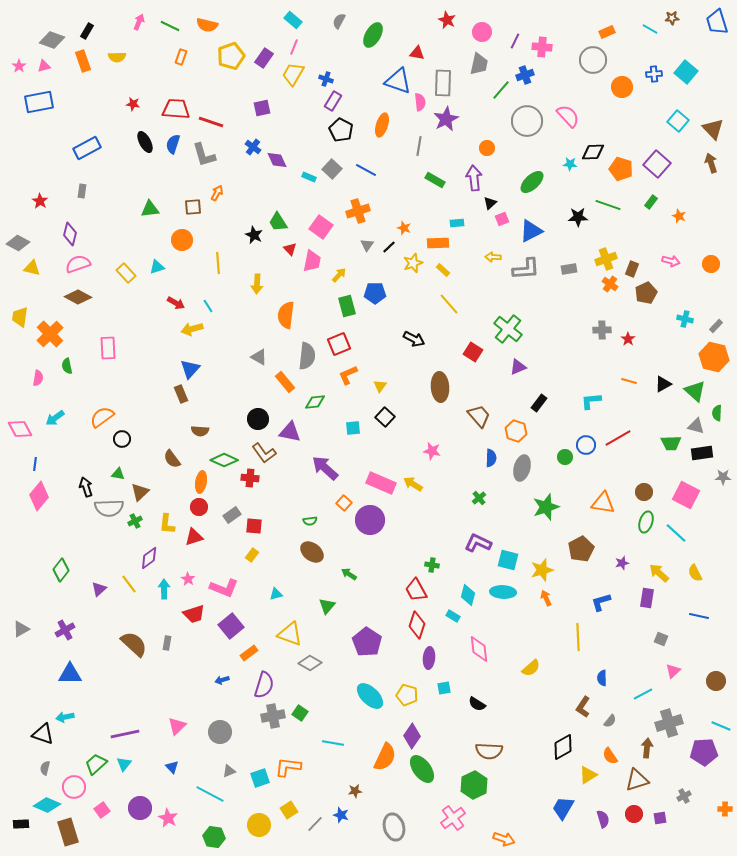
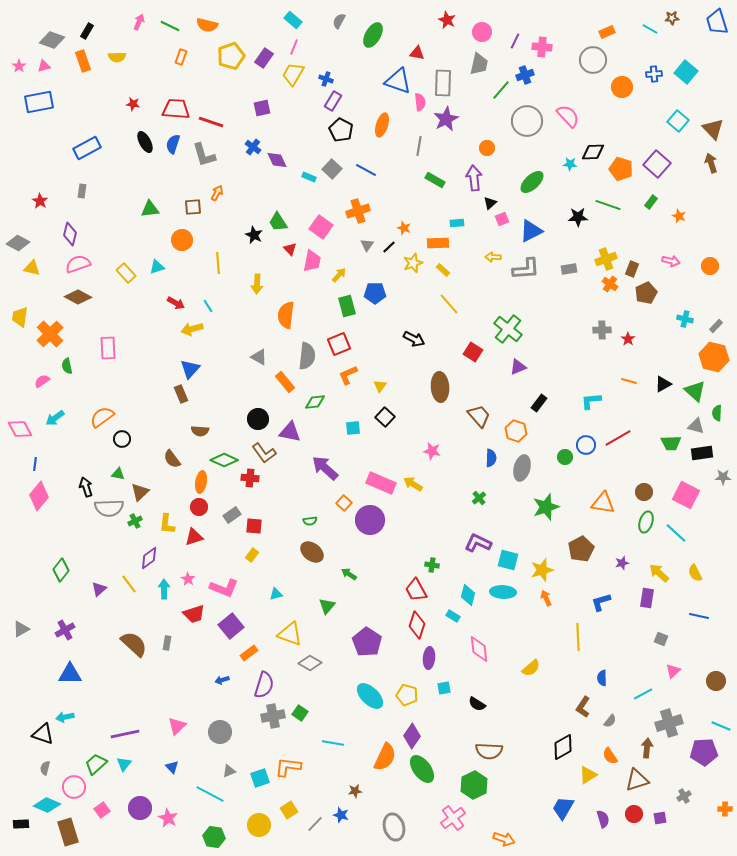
orange circle at (711, 264): moved 1 px left, 2 px down
pink semicircle at (38, 378): moved 4 px right, 3 px down; rotated 133 degrees counterclockwise
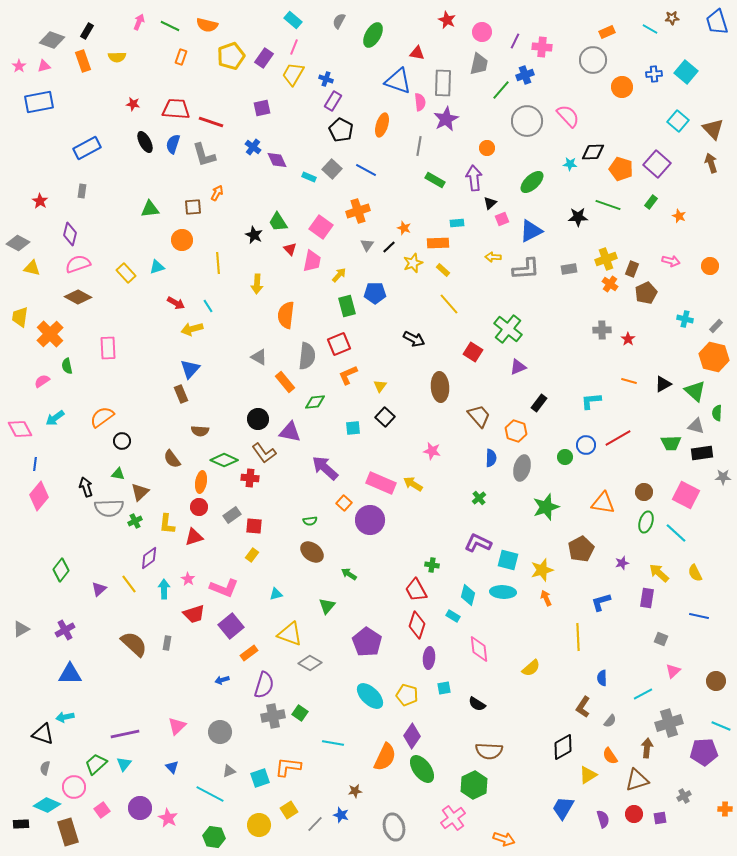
black circle at (122, 439): moved 2 px down
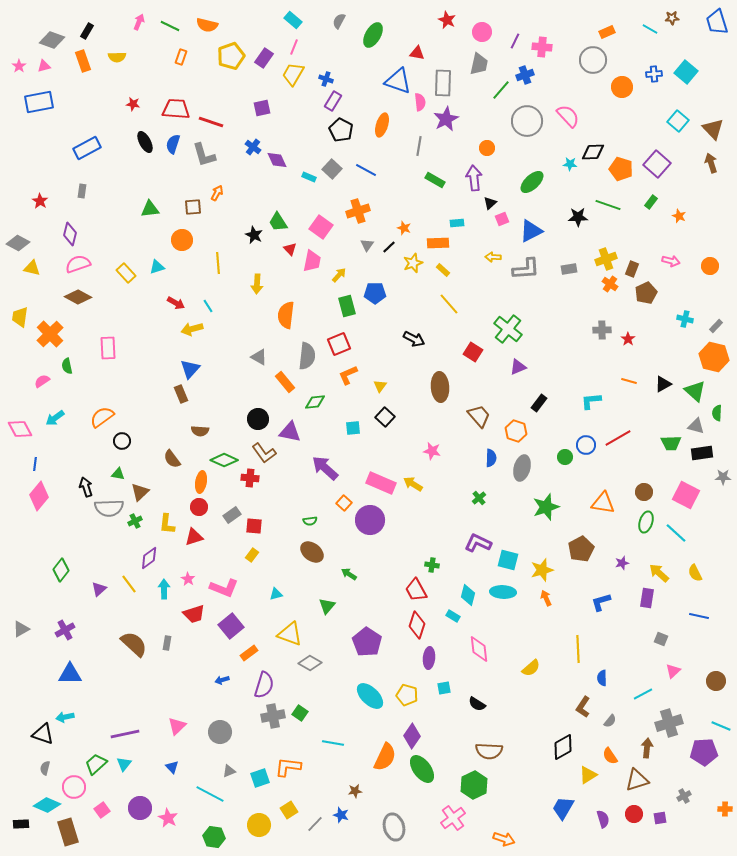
yellow line at (578, 637): moved 12 px down
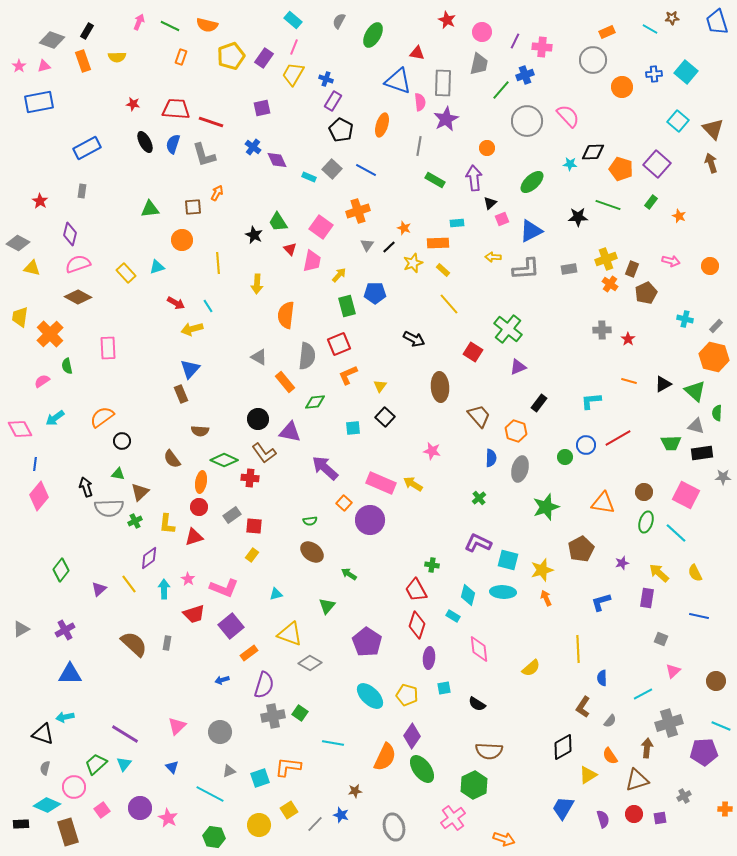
gray ellipse at (522, 468): moved 2 px left, 1 px down
purple line at (125, 734): rotated 44 degrees clockwise
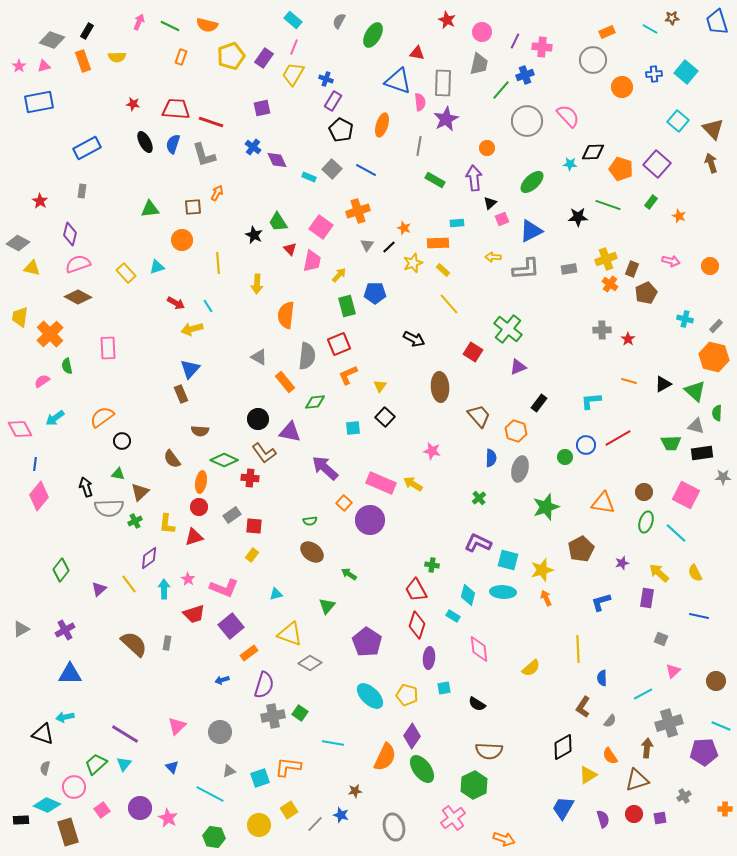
black rectangle at (21, 824): moved 4 px up
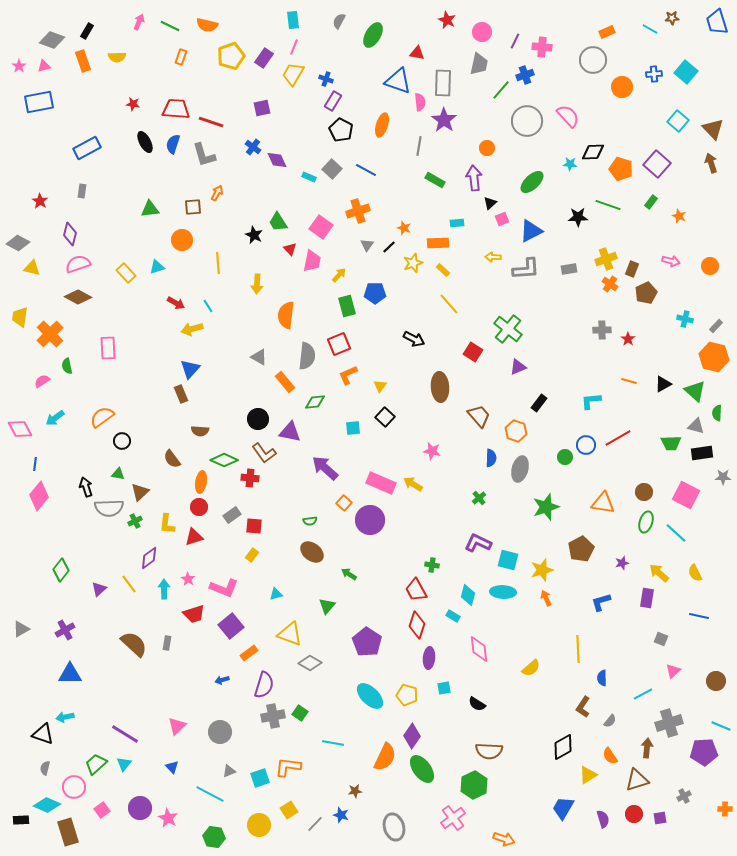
cyan rectangle at (293, 20): rotated 42 degrees clockwise
purple star at (446, 119): moved 2 px left, 1 px down; rotated 10 degrees counterclockwise
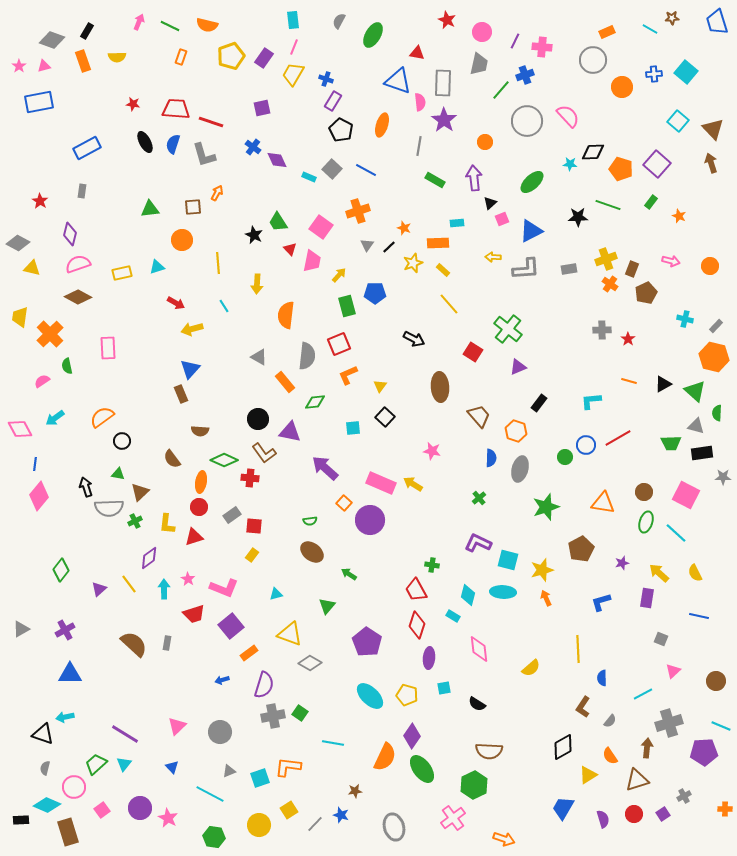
orange circle at (487, 148): moved 2 px left, 6 px up
yellow rectangle at (126, 273): moved 4 px left; rotated 60 degrees counterclockwise
cyan line at (208, 306): moved 16 px right
purple square at (660, 818): moved 3 px right, 4 px up; rotated 24 degrees counterclockwise
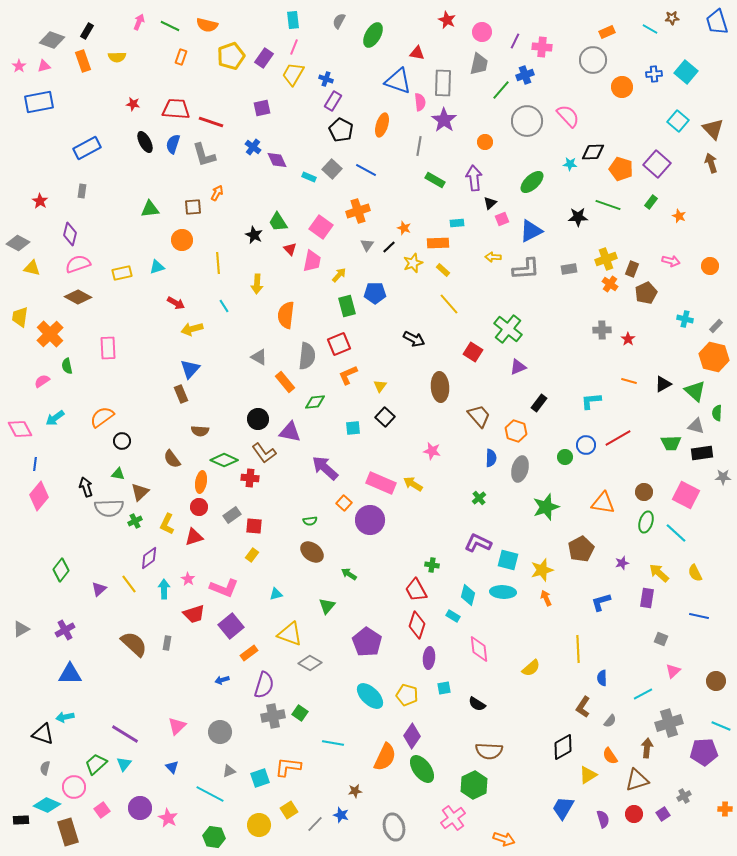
yellow L-shape at (167, 524): rotated 20 degrees clockwise
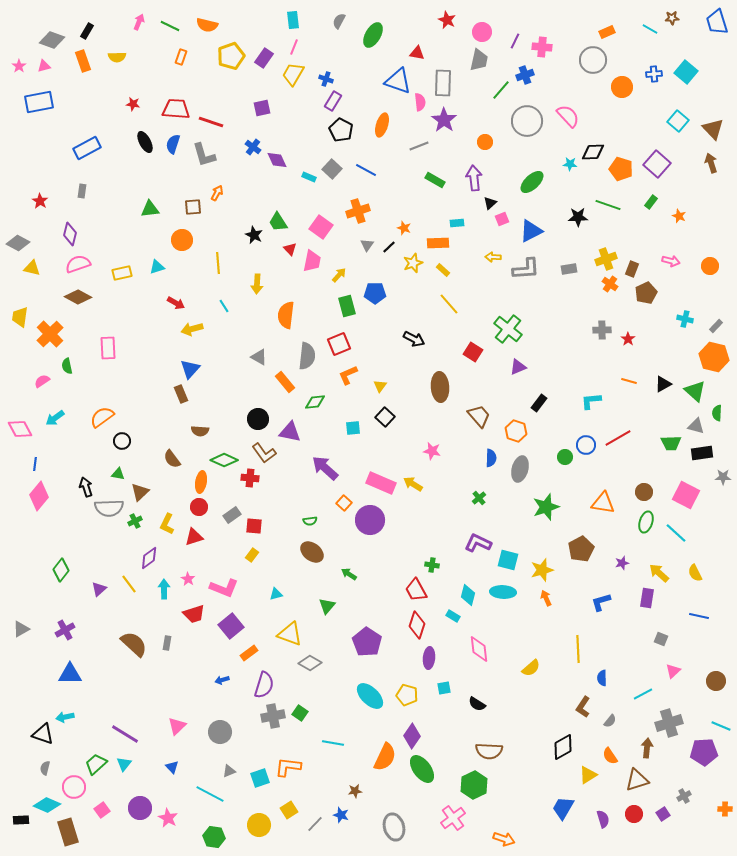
gray trapezoid at (479, 64): moved 4 px up
gray line at (419, 146): rotated 60 degrees clockwise
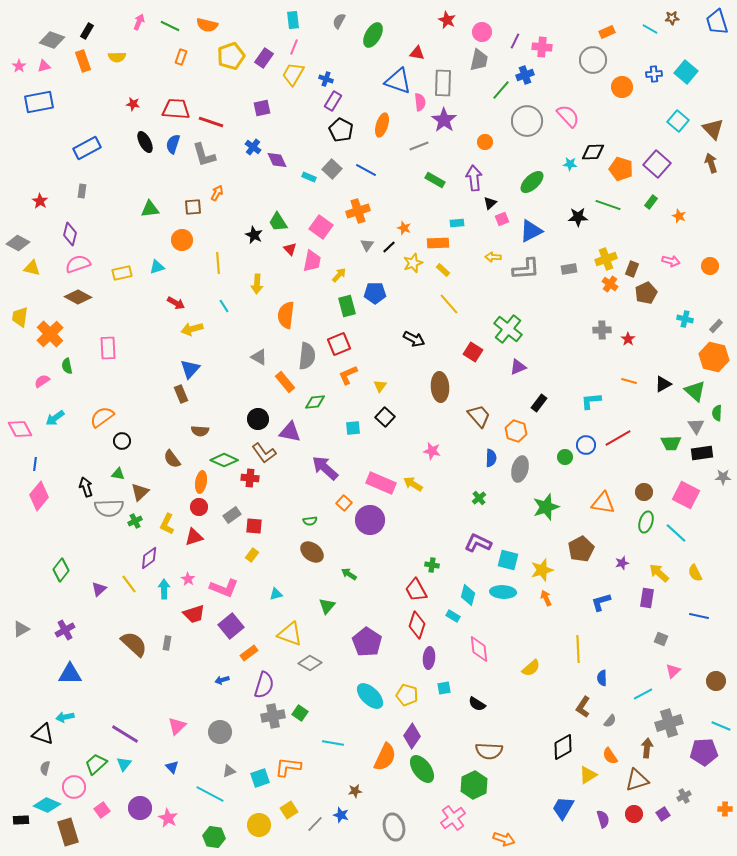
gray triangle at (696, 426): rotated 42 degrees clockwise
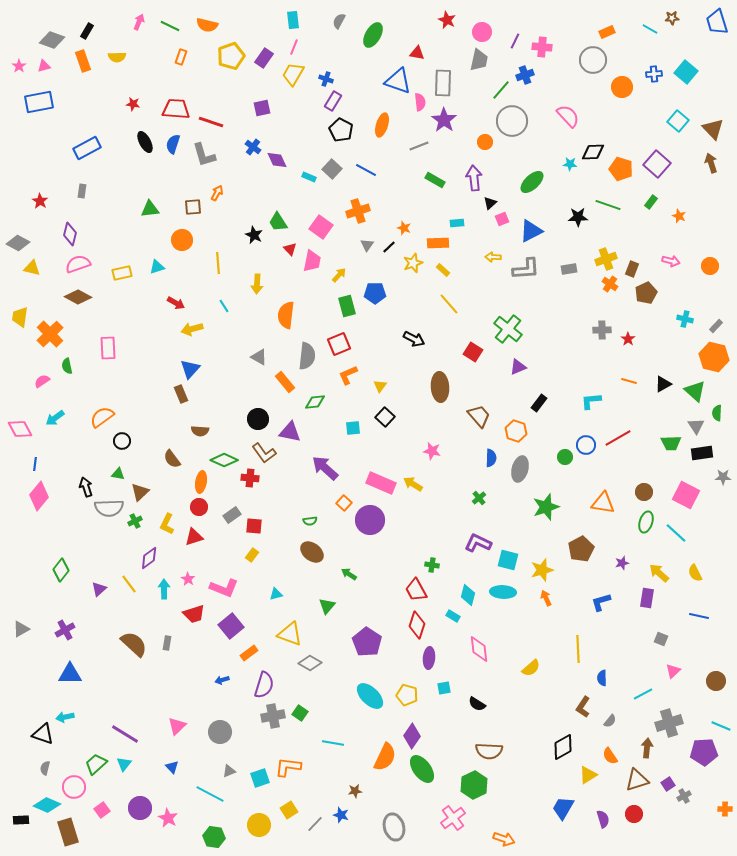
gray circle at (527, 121): moved 15 px left
purple square at (663, 814): moved 5 px right, 30 px up
